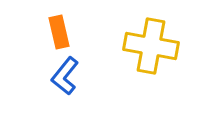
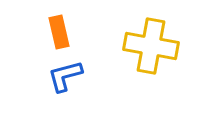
blue L-shape: rotated 36 degrees clockwise
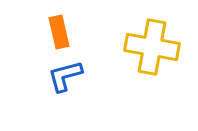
yellow cross: moved 1 px right, 1 px down
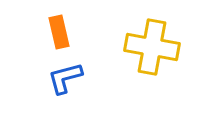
blue L-shape: moved 2 px down
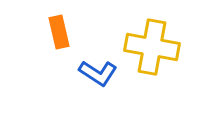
blue L-shape: moved 33 px right, 5 px up; rotated 132 degrees counterclockwise
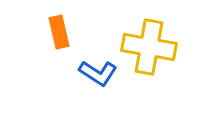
yellow cross: moved 3 px left
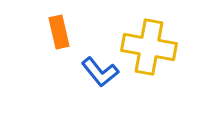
blue L-shape: moved 2 px right, 1 px up; rotated 18 degrees clockwise
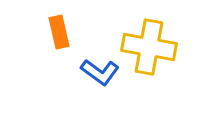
blue L-shape: rotated 15 degrees counterclockwise
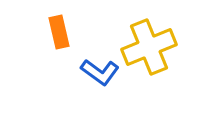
yellow cross: rotated 32 degrees counterclockwise
